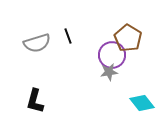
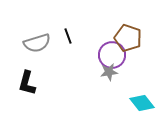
brown pentagon: rotated 12 degrees counterclockwise
black L-shape: moved 8 px left, 18 px up
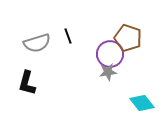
purple circle: moved 2 px left, 1 px up
gray star: moved 1 px left
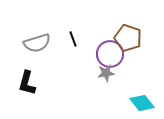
black line: moved 5 px right, 3 px down
gray star: moved 2 px left, 1 px down
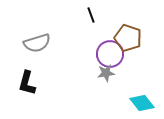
black line: moved 18 px right, 24 px up
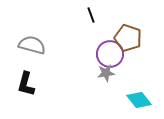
gray semicircle: moved 5 px left, 2 px down; rotated 148 degrees counterclockwise
black L-shape: moved 1 px left, 1 px down
cyan diamond: moved 3 px left, 3 px up
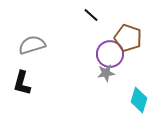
black line: rotated 28 degrees counterclockwise
gray semicircle: rotated 32 degrees counterclockwise
black L-shape: moved 4 px left, 1 px up
cyan diamond: rotated 55 degrees clockwise
